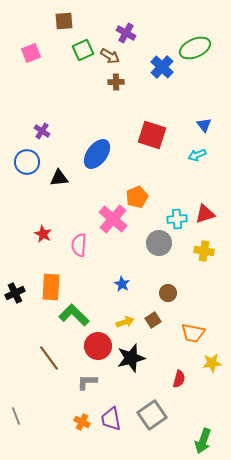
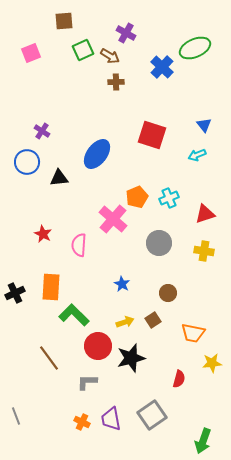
cyan cross at (177, 219): moved 8 px left, 21 px up; rotated 18 degrees counterclockwise
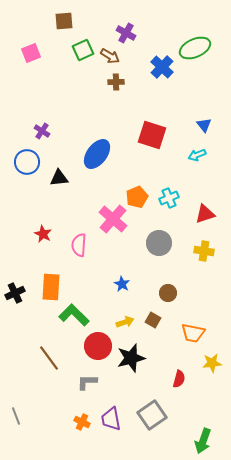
brown square at (153, 320): rotated 28 degrees counterclockwise
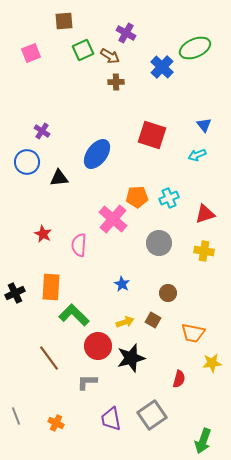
orange pentagon at (137, 197): rotated 20 degrees clockwise
orange cross at (82, 422): moved 26 px left, 1 px down
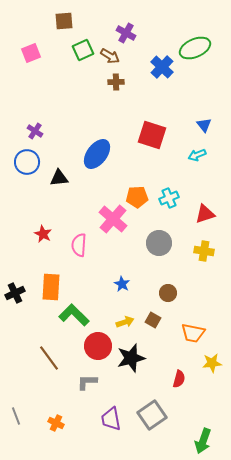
purple cross at (42, 131): moved 7 px left
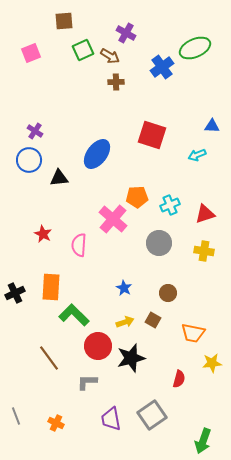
blue cross at (162, 67): rotated 10 degrees clockwise
blue triangle at (204, 125): moved 8 px right, 1 px down; rotated 49 degrees counterclockwise
blue circle at (27, 162): moved 2 px right, 2 px up
cyan cross at (169, 198): moved 1 px right, 7 px down
blue star at (122, 284): moved 2 px right, 4 px down
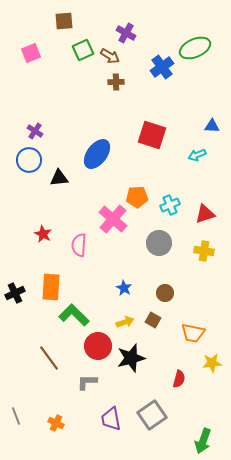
brown circle at (168, 293): moved 3 px left
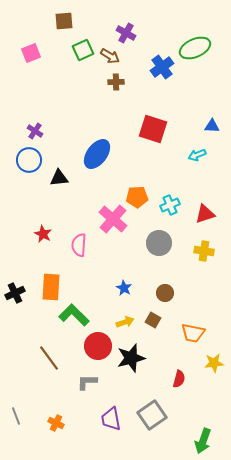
red square at (152, 135): moved 1 px right, 6 px up
yellow star at (212, 363): moved 2 px right
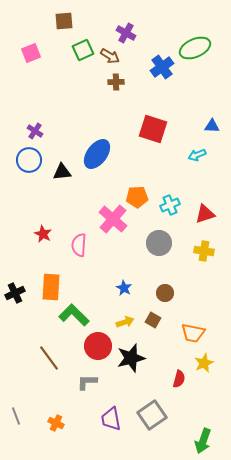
black triangle at (59, 178): moved 3 px right, 6 px up
yellow star at (214, 363): moved 10 px left; rotated 18 degrees counterclockwise
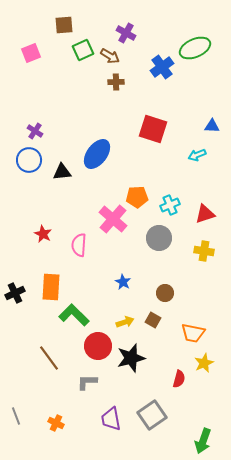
brown square at (64, 21): moved 4 px down
gray circle at (159, 243): moved 5 px up
blue star at (124, 288): moved 1 px left, 6 px up
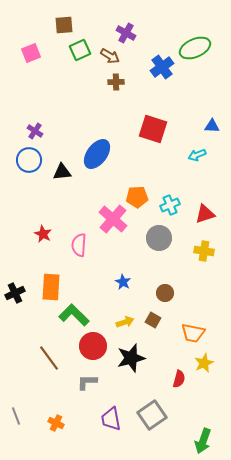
green square at (83, 50): moved 3 px left
red circle at (98, 346): moved 5 px left
